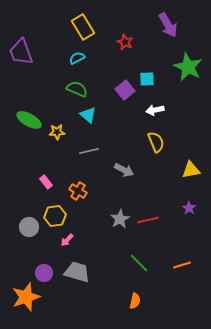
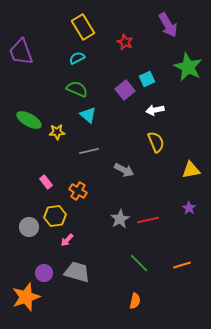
cyan square: rotated 21 degrees counterclockwise
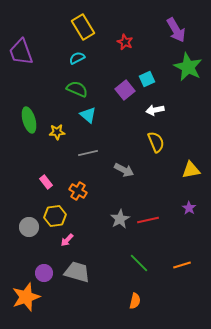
purple arrow: moved 8 px right, 5 px down
green ellipse: rotated 45 degrees clockwise
gray line: moved 1 px left, 2 px down
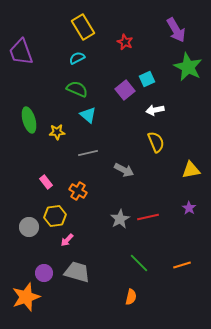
red line: moved 3 px up
orange semicircle: moved 4 px left, 4 px up
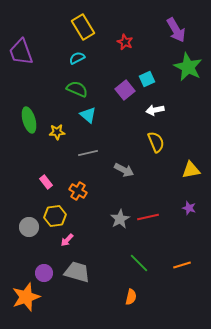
purple star: rotated 16 degrees counterclockwise
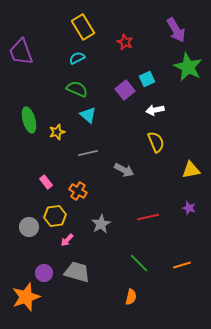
yellow star: rotated 14 degrees counterclockwise
gray star: moved 19 px left, 5 px down
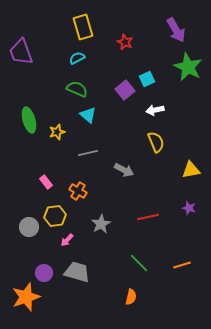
yellow rectangle: rotated 15 degrees clockwise
